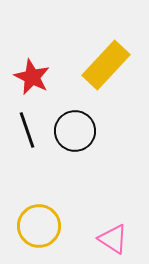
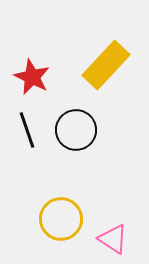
black circle: moved 1 px right, 1 px up
yellow circle: moved 22 px right, 7 px up
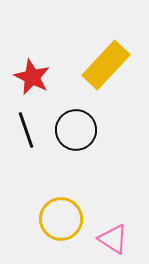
black line: moved 1 px left
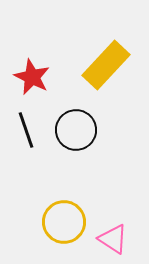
yellow circle: moved 3 px right, 3 px down
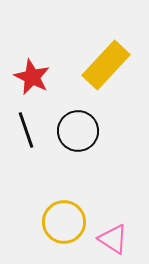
black circle: moved 2 px right, 1 px down
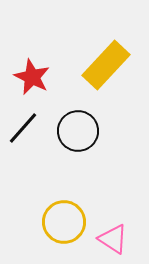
black line: moved 3 px left, 2 px up; rotated 60 degrees clockwise
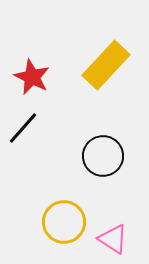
black circle: moved 25 px right, 25 px down
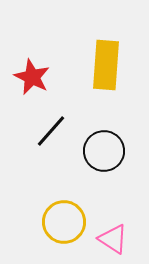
yellow rectangle: rotated 39 degrees counterclockwise
black line: moved 28 px right, 3 px down
black circle: moved 1 px right, 5 px up
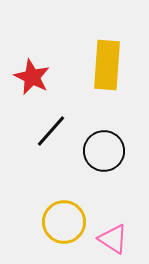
yellow rectangle: moved 1 px right
